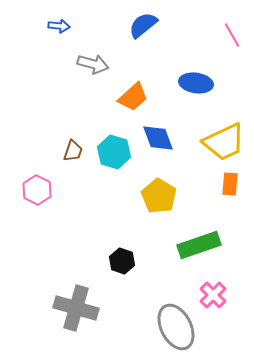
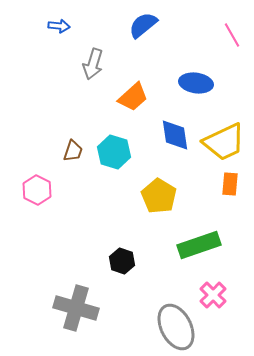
gray arrow: rotated 92 degrees clockwise
blue diamond: moved 17 px right, 3 px up; rotated 12 degrees clockwise
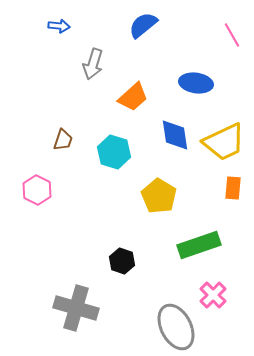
brown trapezoid: moved 10 px left, 11 px up
orange rectangle: moved 3 px right, 4 px down
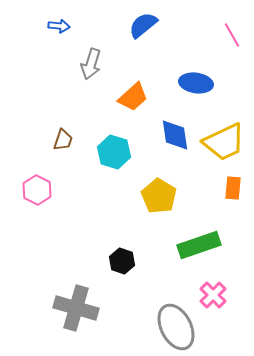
gray arrow: moved 2 px left
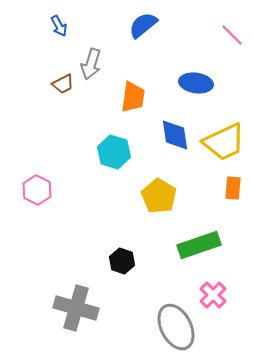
blue arrow: rotated 55 degrees clockwise
pink line: rotated 15 degrees counterclockwise
orange trapezoid: rotated 40 degrees counterclockwise
brown trapezoid: moved 56 px up; rotated 45 degrees clockwise
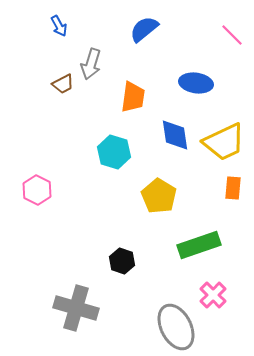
blue semicircle: moved 1 px right, 4 px down
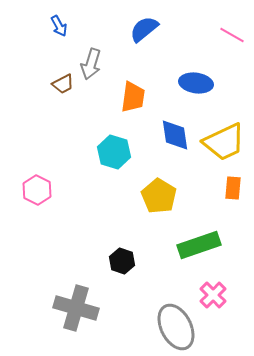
pink line: rotated 15 degrees counterclockwise
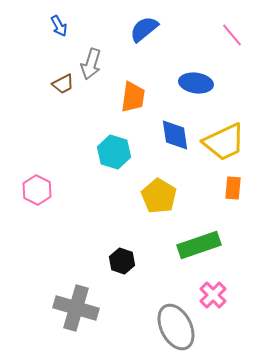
pink line: rotated 20 degrees clockwise
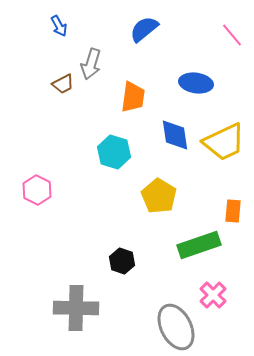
orange rectangle: moved 23 px down
gray cross: rotated 15 degrees counterclockwise
